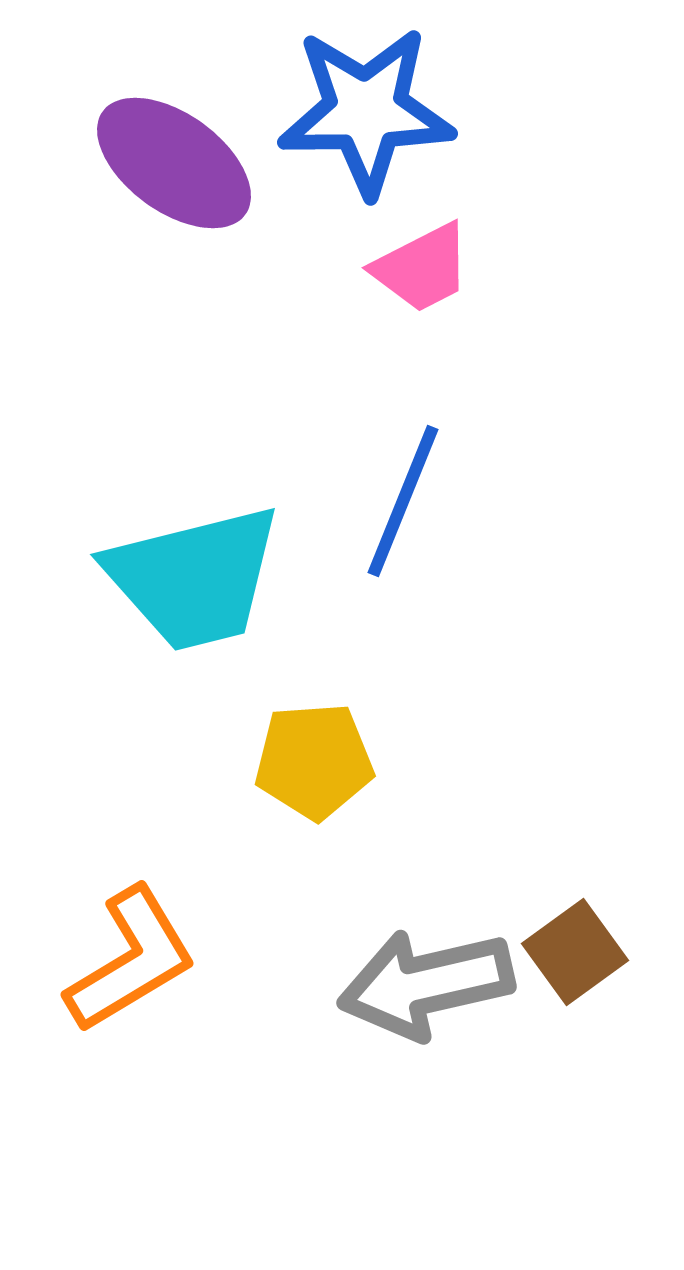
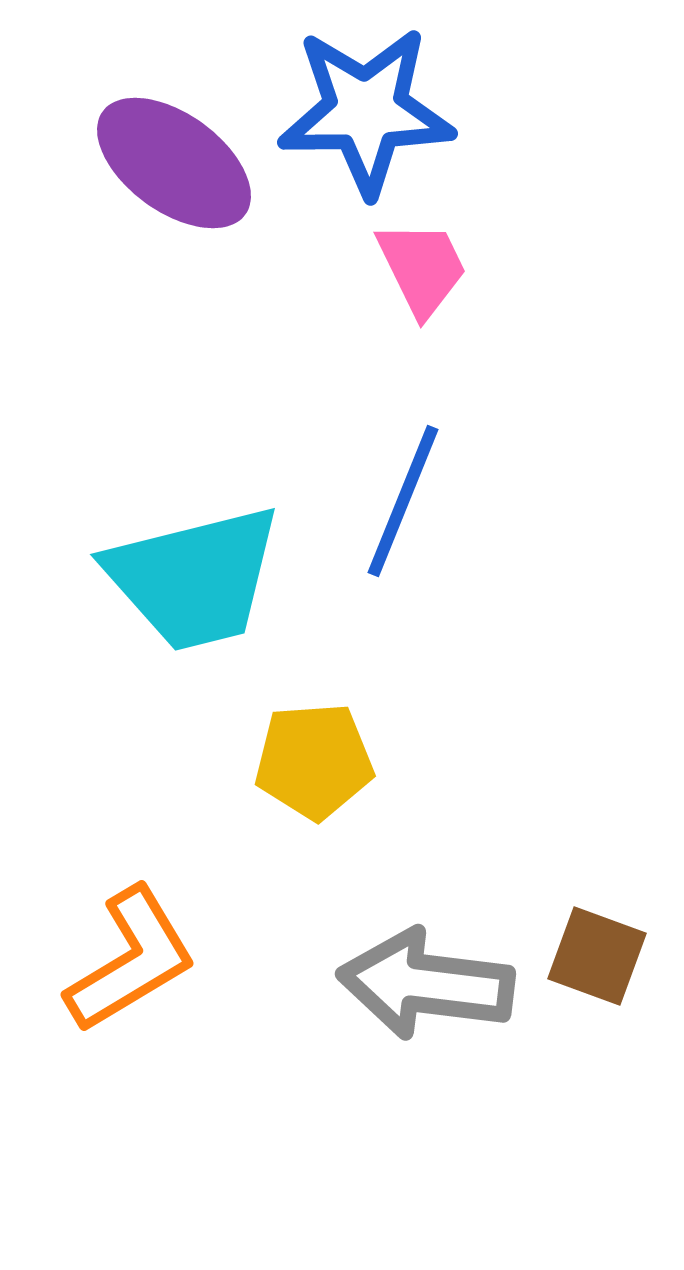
pink trapezoid: rotated 89 degrees counterclockwise
brown square: moved 22 px right, 4 px down; rotated 34 degrees counterclockwise
gray arrow: rotated 20 degrees clockwise
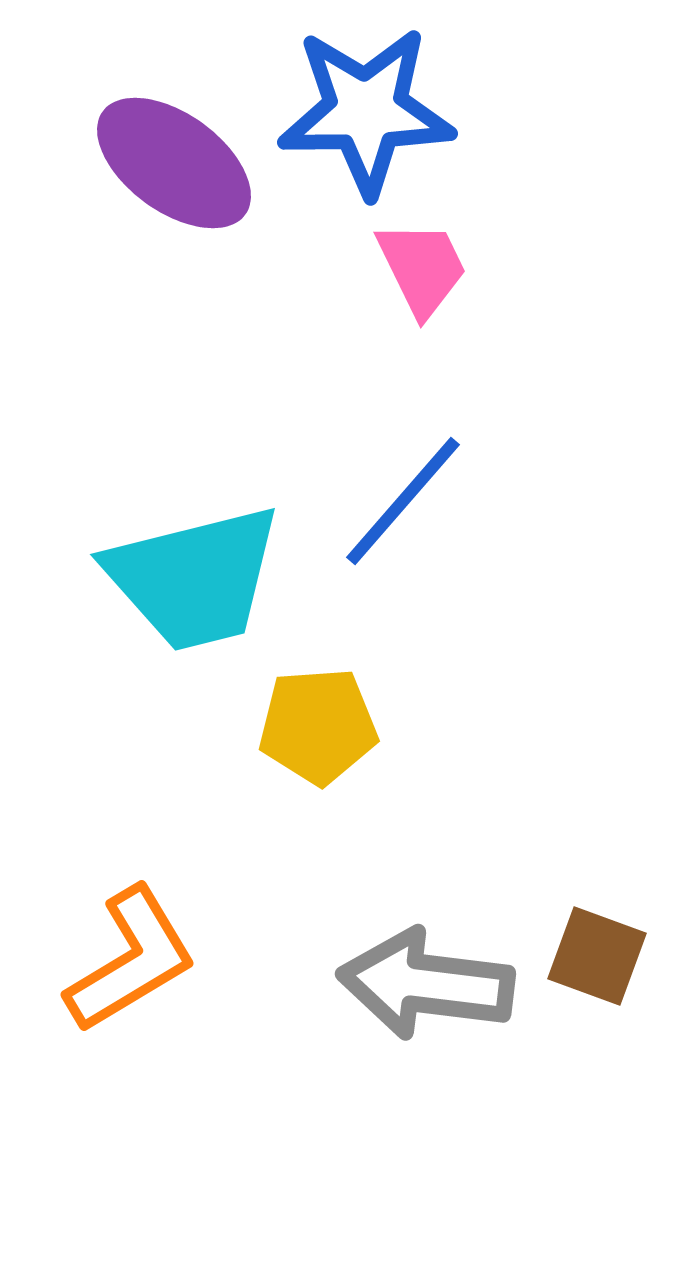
blue line: rotated 19 degrees clockwise
yellow pentagon: moved 4 px right, 35 px up
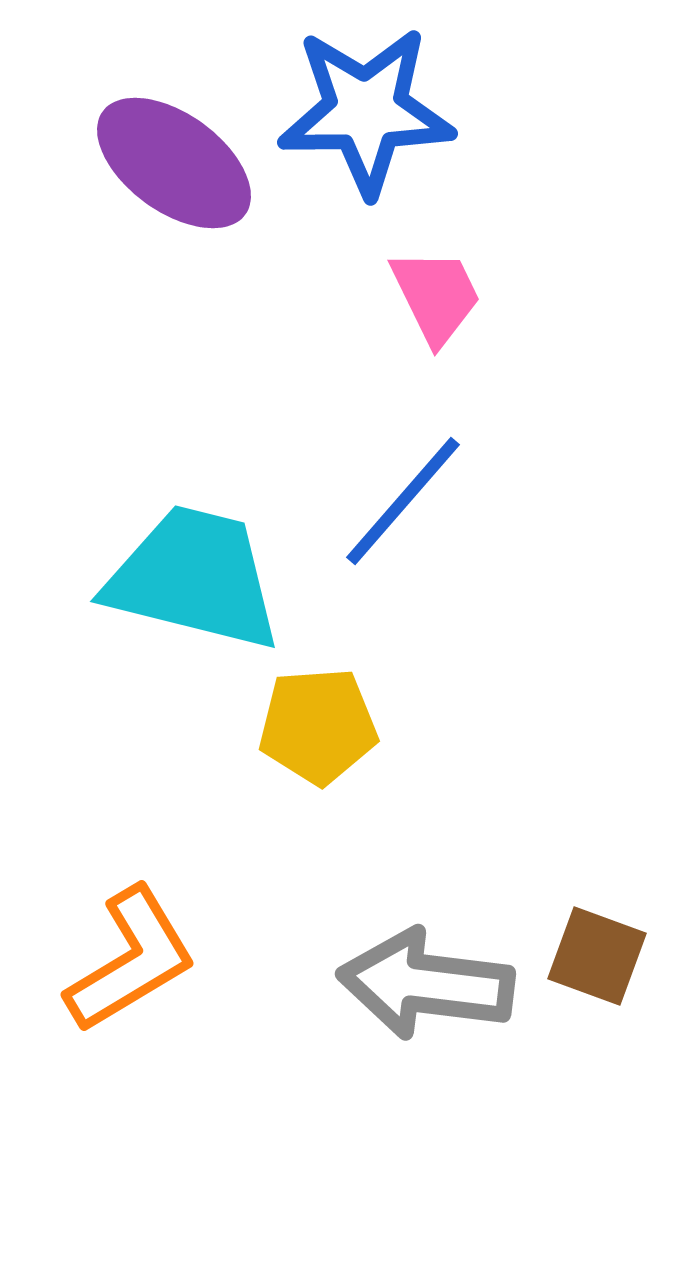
pink trapezoid: moved 14 px right, 28 px down
cyan trapezoid: rotated 152 degrees counterclockwise
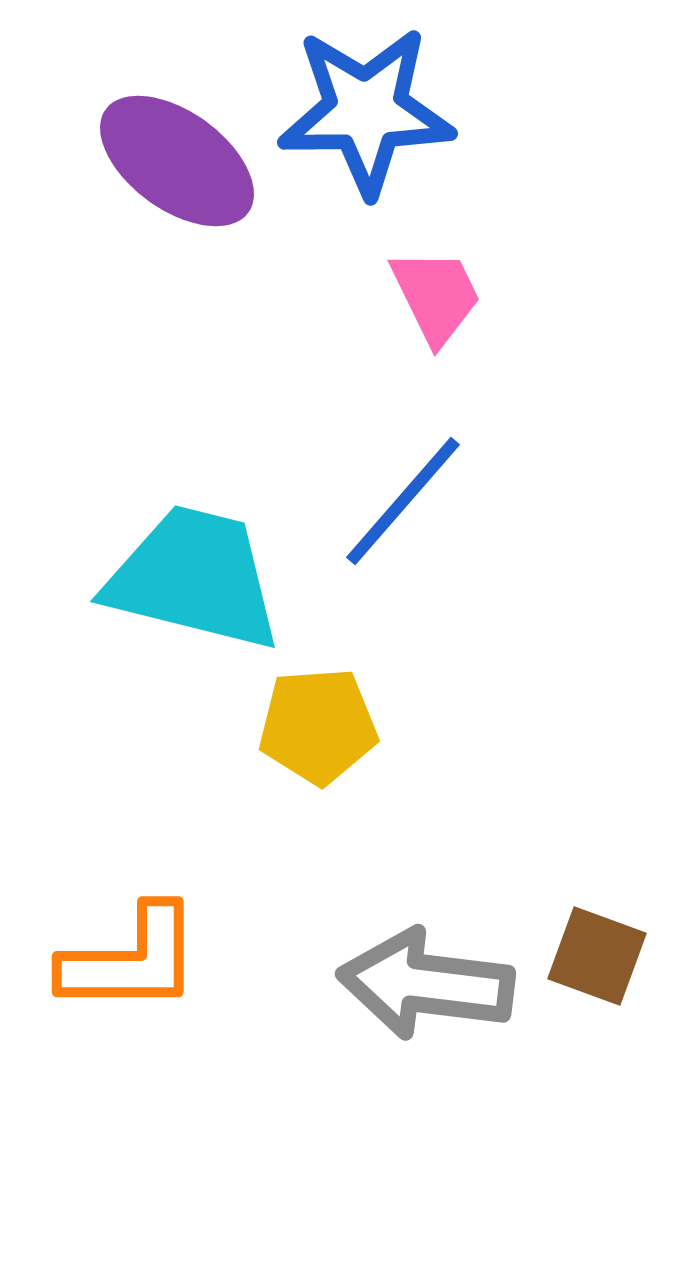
purple ellipse: moved 3 px right, 2 px up
orange L-shape: rotated 31 degrees clockwise
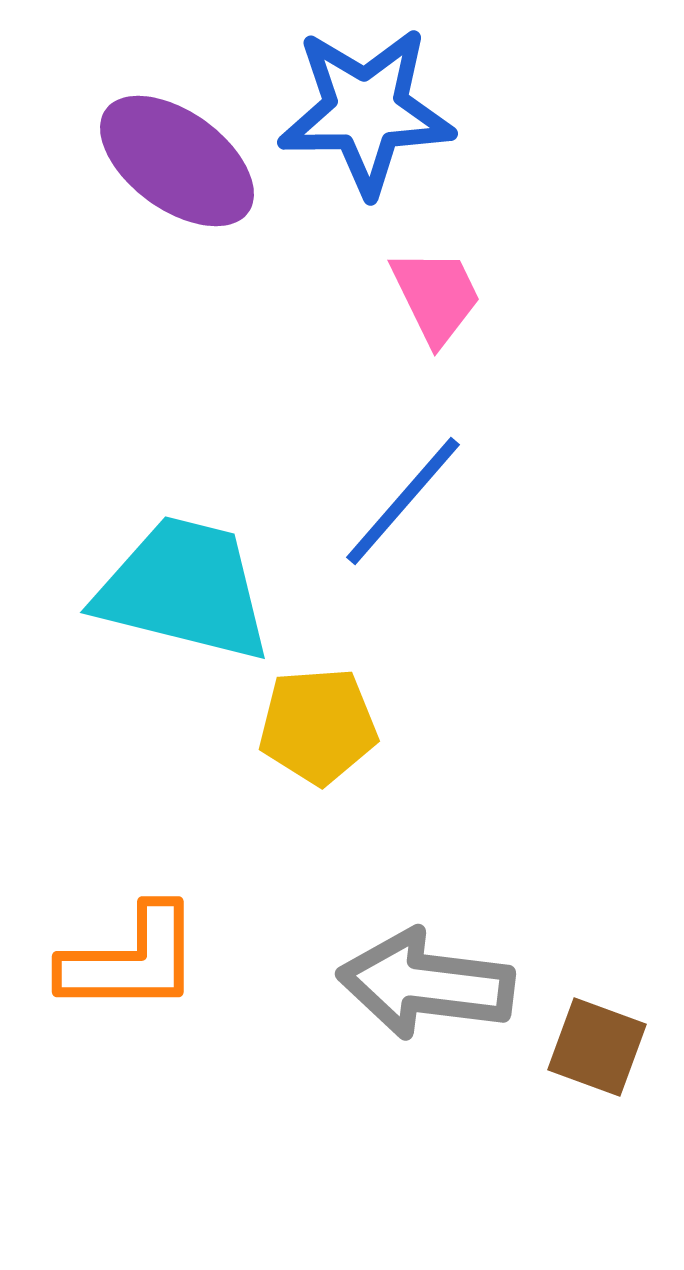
cyan trapezoid: moved 10 px left, 11 px down
brown square: moved 91 px down
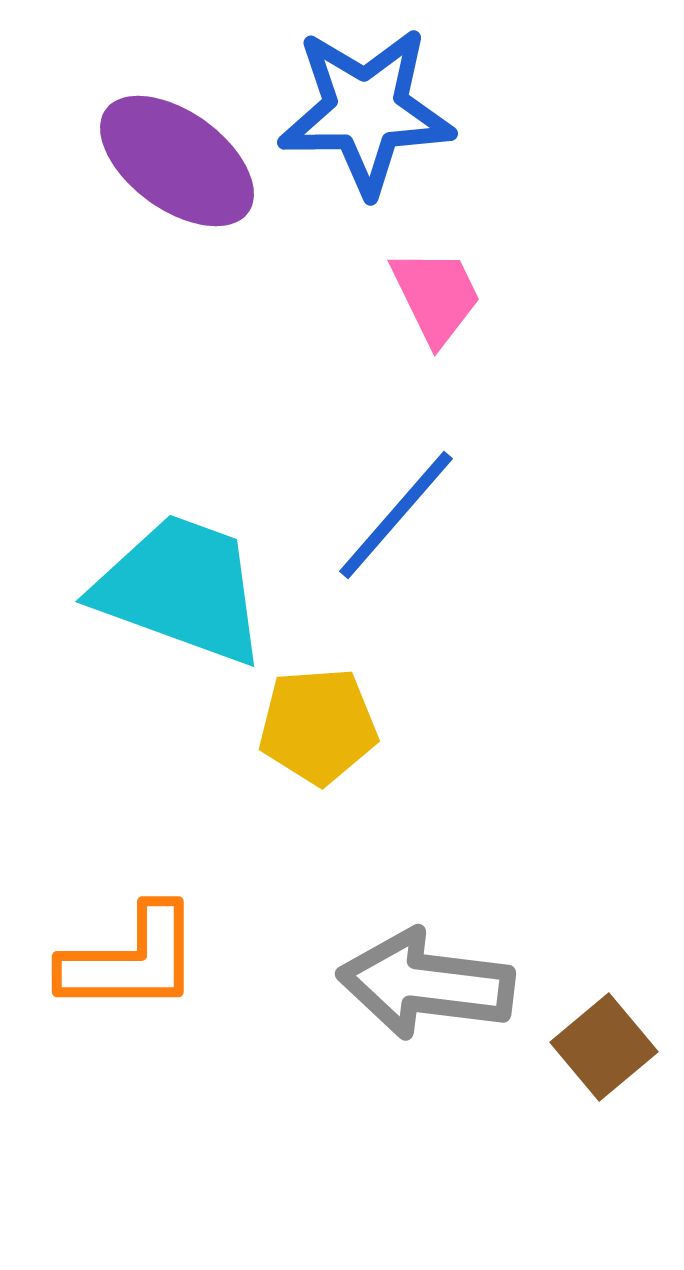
blue line: moved 7 px left, 14 px down
cyan trapezoid: moved 3 px left; rotated 6 degrees clockwise
brown square: moved 7 px right; rotated 30 degrees clockwise
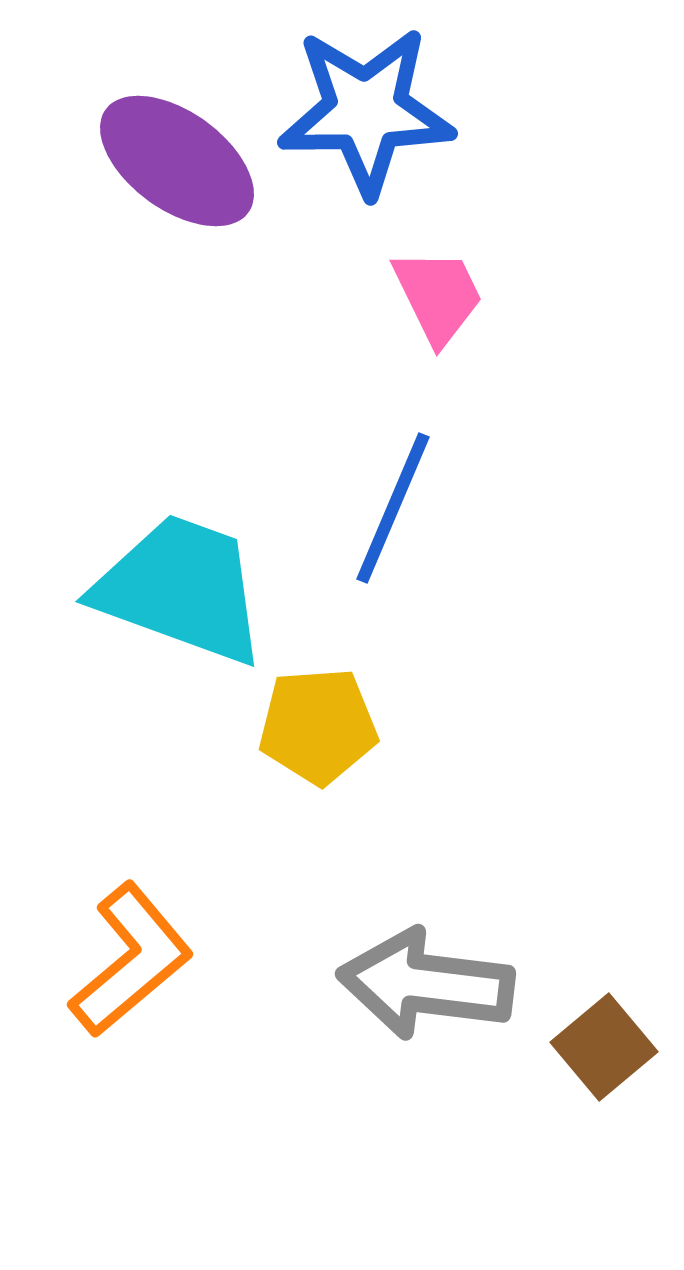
pink trapezoid: moved 2 px right
blue line: moved 3 px left, 7 px up; rotated 18 degrees counterclockwise
orange L-shape: rotated 40 degrees counterclockwise
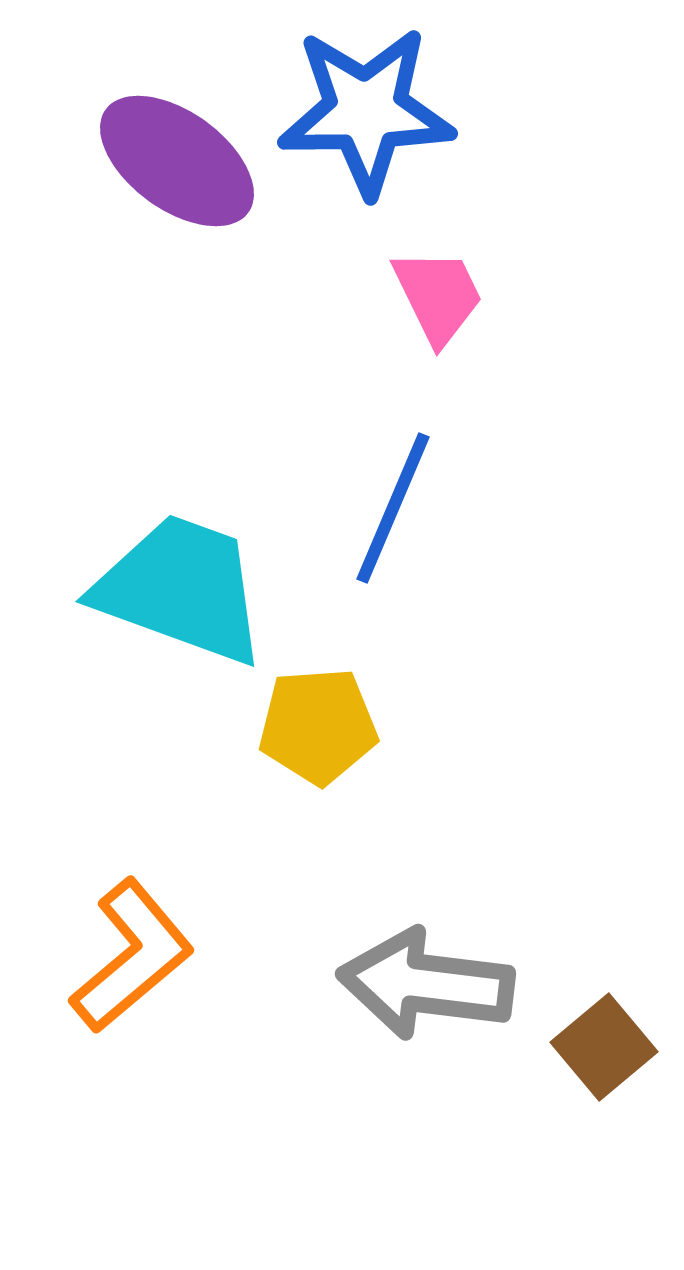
orange L-shape: moved 1 px right, 4 px up
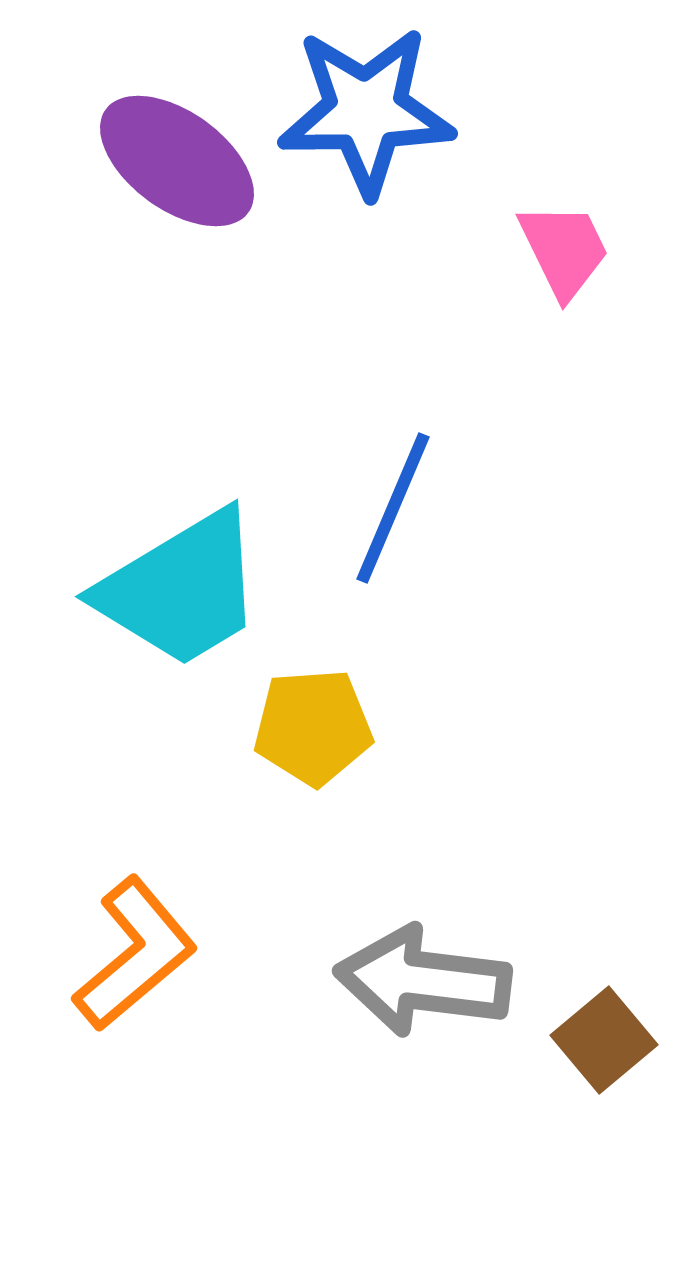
pink trapezoid: moved 126 px right, 46 px up
cyan trapezoid: rotated 129 degrees clockwise
yellow pentagon: moved 5 px left, 1 px down
orange L-shape: moved 3 px right, 2 px up
gray arrow: moved 3 px left, 3 px up
brown square: moved 7 px up
